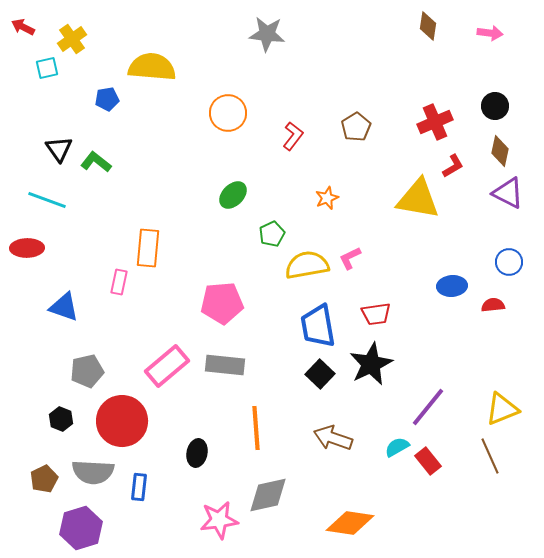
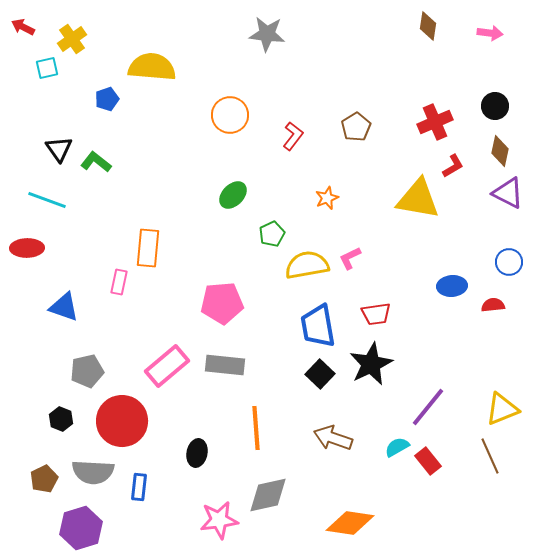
blue pentagon at (107, 99): rotated 10 degrees counterclockwise
orange circle at (228, 113): moved 2 px right, 2 px down
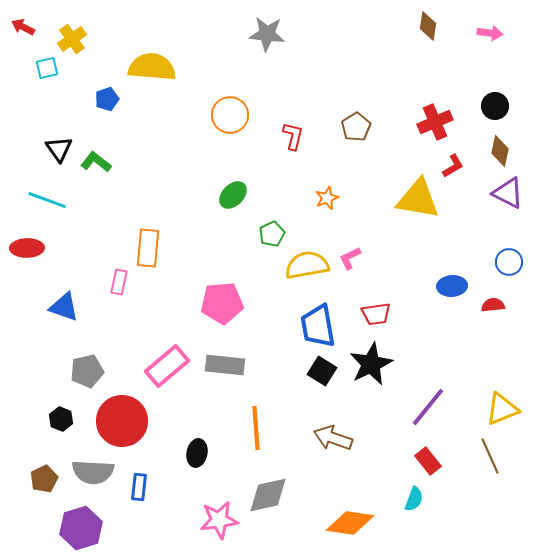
red L-shape at (293, 136): rotated 24 degrees counterclockwise
black square at (320, 374): moved 2 px right, 3 px up; rotated 12 degrees counterclockwise
cyan semicircle at (397, 447): moved 17 px right, 52 px down; rotated 140 degrees clockwise
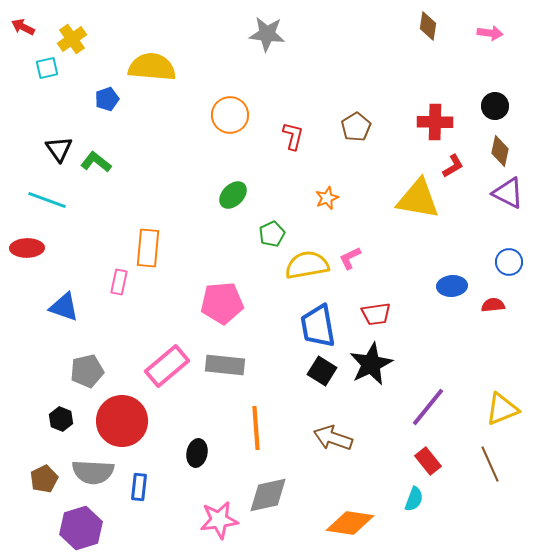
red cross at (435, 122): rotated 24 degrees clockwise
brown line at (490, 456): moved 8 px down
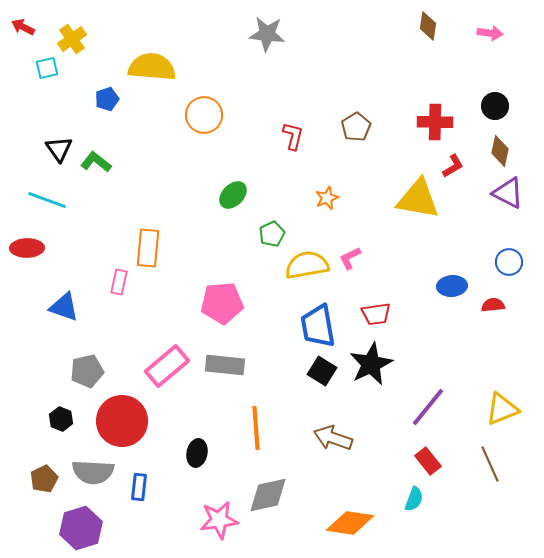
orange circle at (230, 115): moved 26 px left
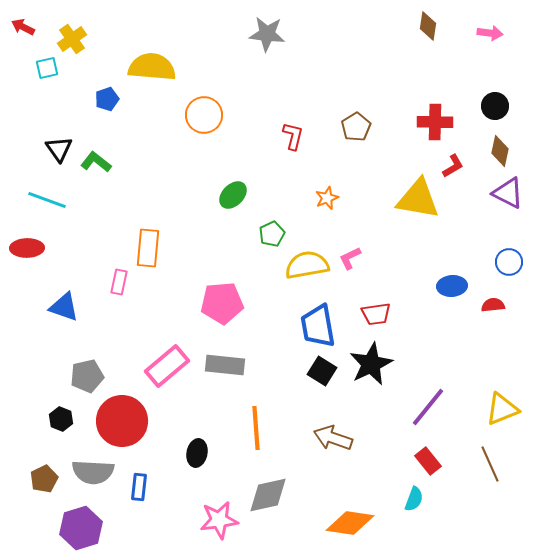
gray pentagon at (87, 371): moved 5 px down
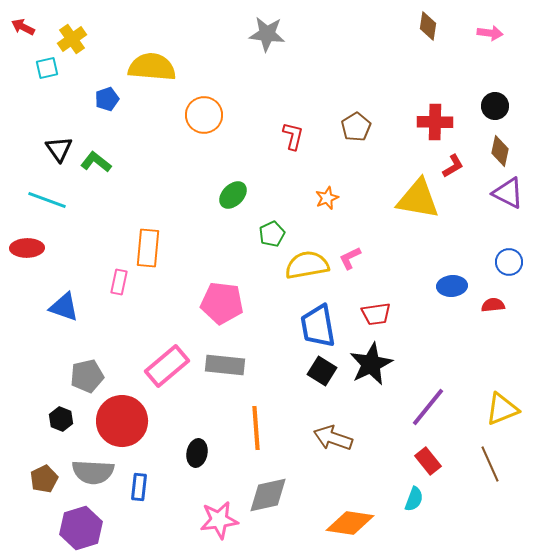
pink pentagon at (222, 303): rotated 12 degrees clockwise
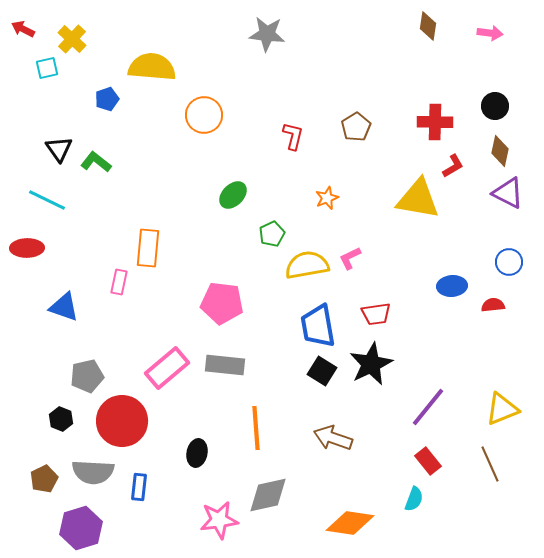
red arrow at (23, 27): moved 2 px down
yellow cross at (72, 39): rotated 12 degrees counterclockwise
cyan line at (47, 200): rotated 6 degrees clockwise
pink rectangle at (167, 366): moved 2 px down
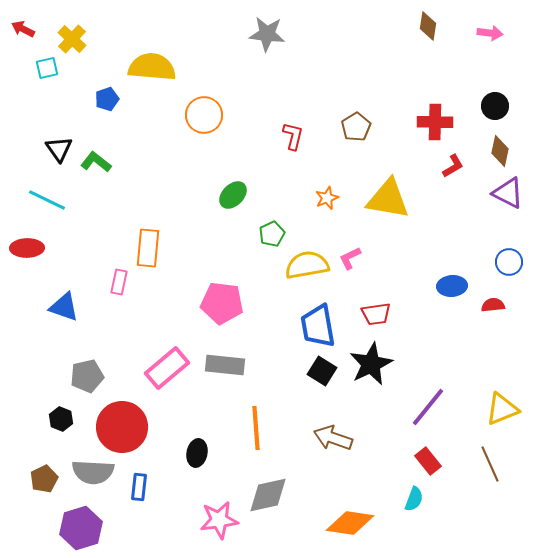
yellow triangle at (418, 199): moved 30 px left
red circle at (122, 421): moved 6 px down
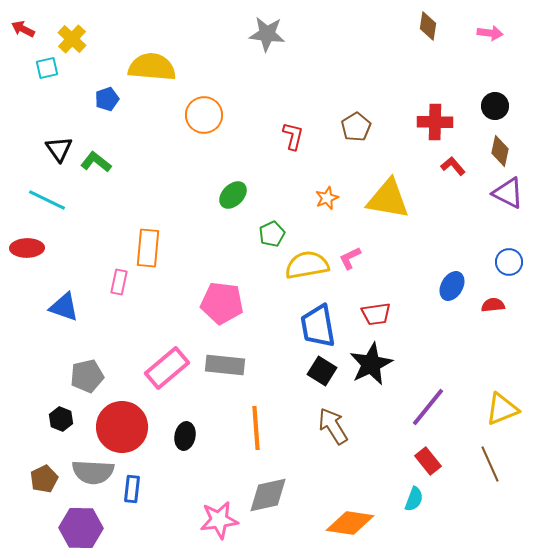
red L-shape at (453, 166): rotated 100 degrees counterclockwise
blue ellipse at (452, 286): rotated 56 degrees counterclockwise
brown arrow at (333, 438): moved 12 px up; rotated 39 degrees clockwise
black ellipse at (197, 453): moved 12 px left, 17 px up
blue rectangle at (139, 487): moved 7 px left, 2 px down
purple hexagon at (81, 528): rotated 18 degrees clockwise
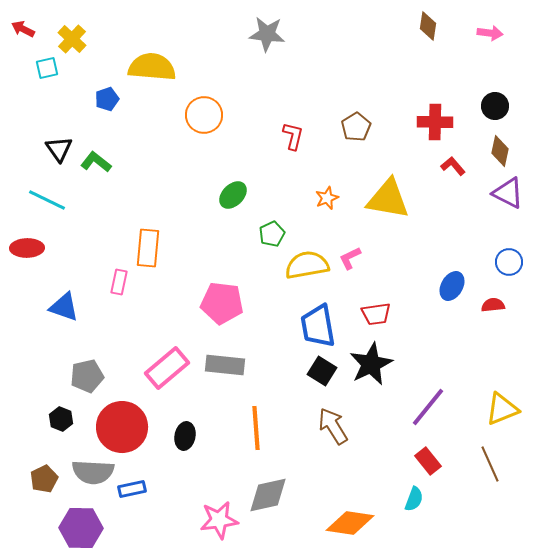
blue rectangle at (132, 489): rotated 72 degrees clockwise
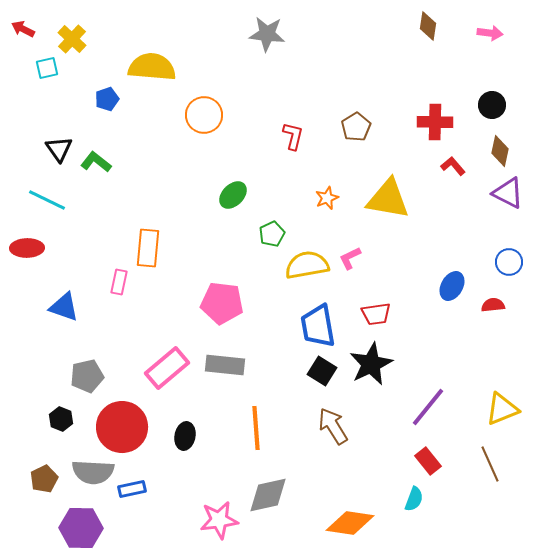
black circle at (495, 106): moved 3 px left, 1 px up
